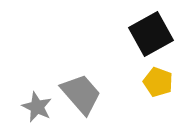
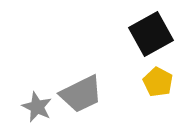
yellow pentagon: rotated 8 degrees clockwise
gray trapezoid: rotated 105 degrees clockwise
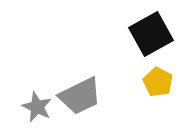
gray trapezoid: moved 1 px left, 2 px down
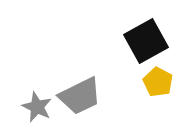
black square: moved 5 px left, 7 px down
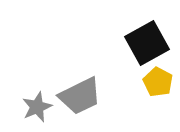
black square: moved 1 px right, 2 px down
gray star: rotated 24 degrees clockwise
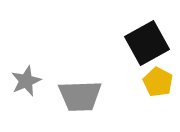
gray trapezoid: rotated 24 degrees clockwise
gray star: moved 11 px left, 26 px up
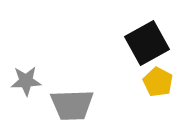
gray star: rotated 20 degrees clockwise
gray trapezoid: moved 8 px left, 9 px down
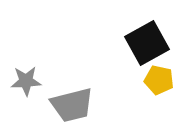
yellow pentagon: moved 1 px right, 2 px up; rotated 16 degrees counterclockwise
gray trapezoid: rotated 12 degrees counterclockwise
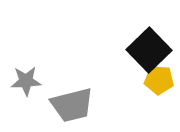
black square: moved 2 px right, 7 px down; rotated 15 degrees counterclockwise
yellow pentagon: rotated 8 degrees counterclockwise
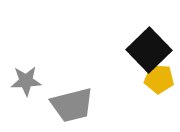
yellow pentagon: moved 1 px up
